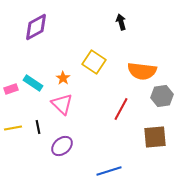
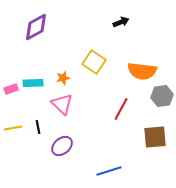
black arrow: rotated 84 degrees clockwise
orange star: rotated 24 degrees clockwise
cyan rectangle: rotated 36 degrees counterclockwise
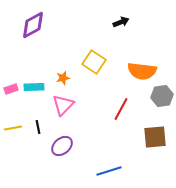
purple diamond: moved 3 px left, 2 px up
cyan rectangle: moved 1 px right, 4 px down
pink triangle: moved 1 px right, 1 px down; rotated 30 degrees clockwise
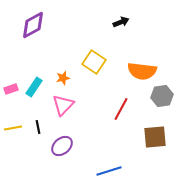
cyan rectangle: rotated 54 degrees counterclockwise
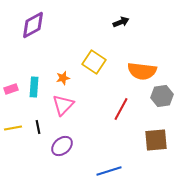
cyan rectangle: rotated 30 degrees counterclockwise
brown square: moved 1 px right, 3 px down
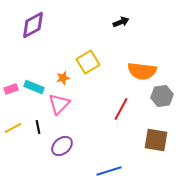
yellow square: moved 6 px left; rotated 25 degrees clockwise
cyan rectangle: rotated 72 degrees counterclockwise
pink triangle: moved 4 px left, 1 px up
yellow line: rotated 18 degrees counterclockwise
brown square: rotated 15 degrees clockwise
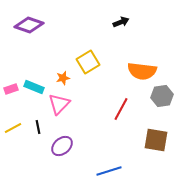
purple diamond: moved 4 px left; rotated 48 degrees clockwise
